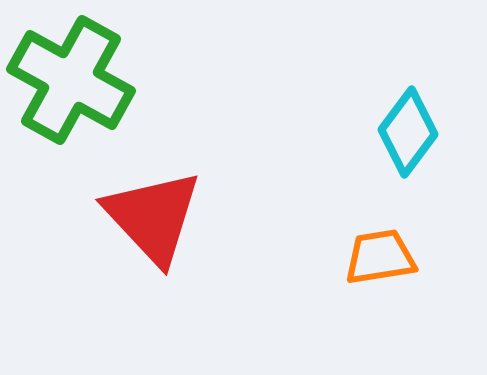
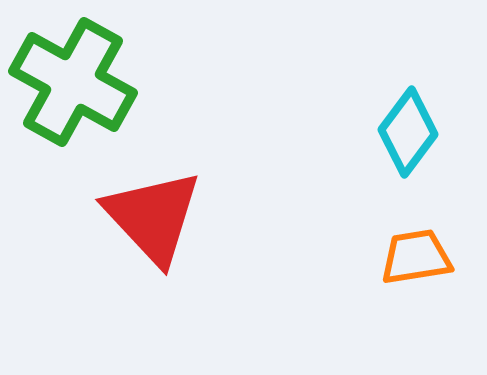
green cross: moved 2 px right, 2 px down
orange trapezoid: moved 36 px right
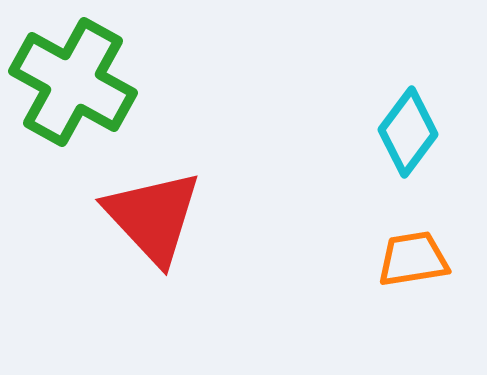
orange trapezoid: moved 3 px left, 2 px down
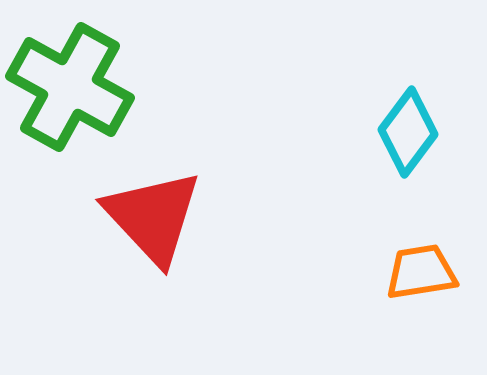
green cross: moved 3 px left, 5 px down
orange trapezoid: moved 8 px right, 13 px down
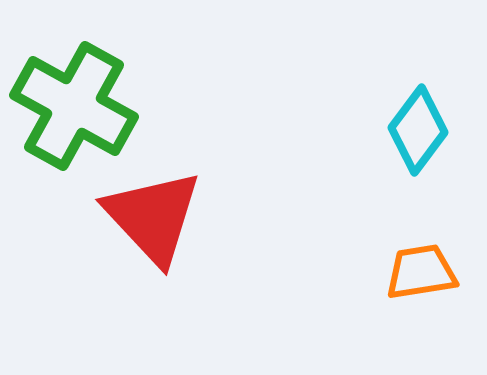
green cross: moved 4 px right, 19 px down
cyan diamond: moved 10 px right, 2 px up
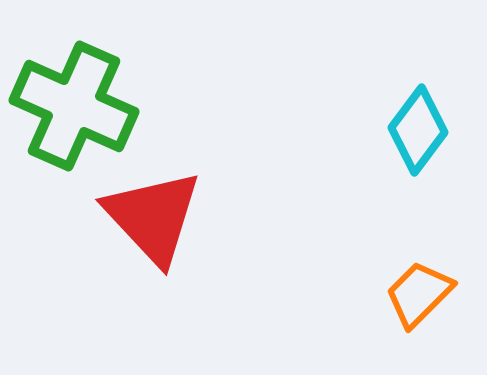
green cross: rotated 5 degrees counterclockwise
orange trapezoid: moved 2 px left, 22 px down; rotated 36 degrees counterclockwise
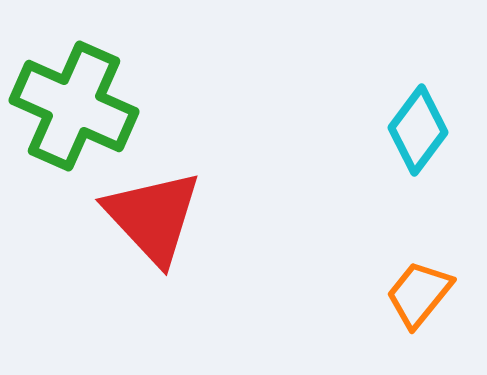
orange trapezoid: rotated 6 degrees counterclockwise
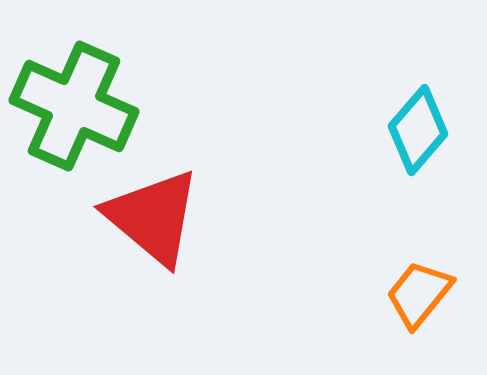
cyan diamond: rotated 4 degrees clockwise
red triangle: rotated 7 degrees counterclockwise
